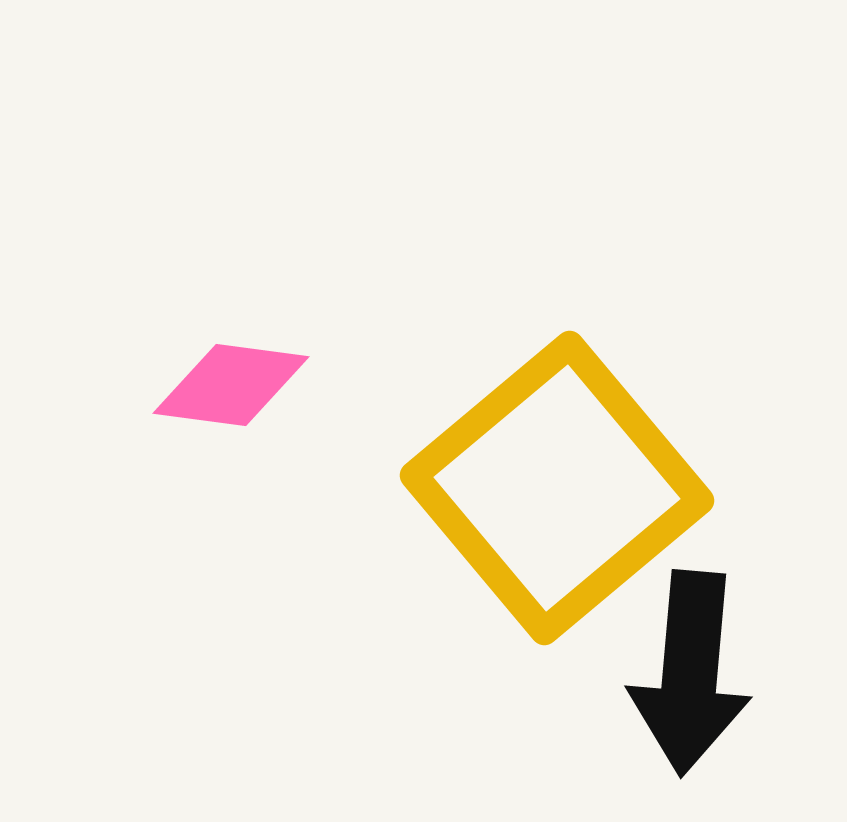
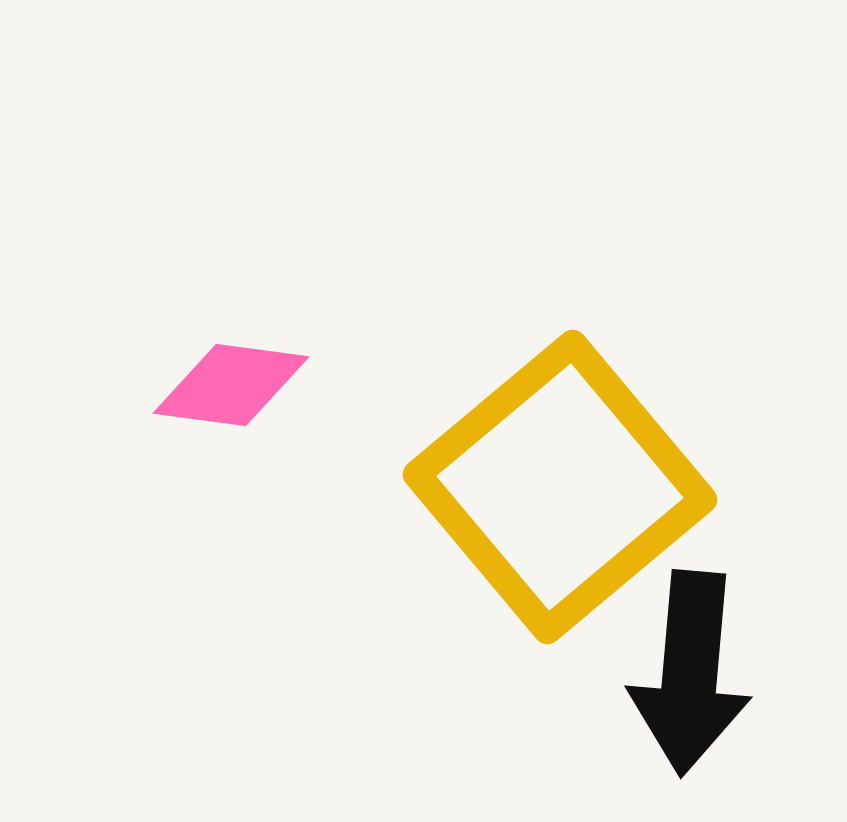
yellow square: moved 3 px right, 1 px up
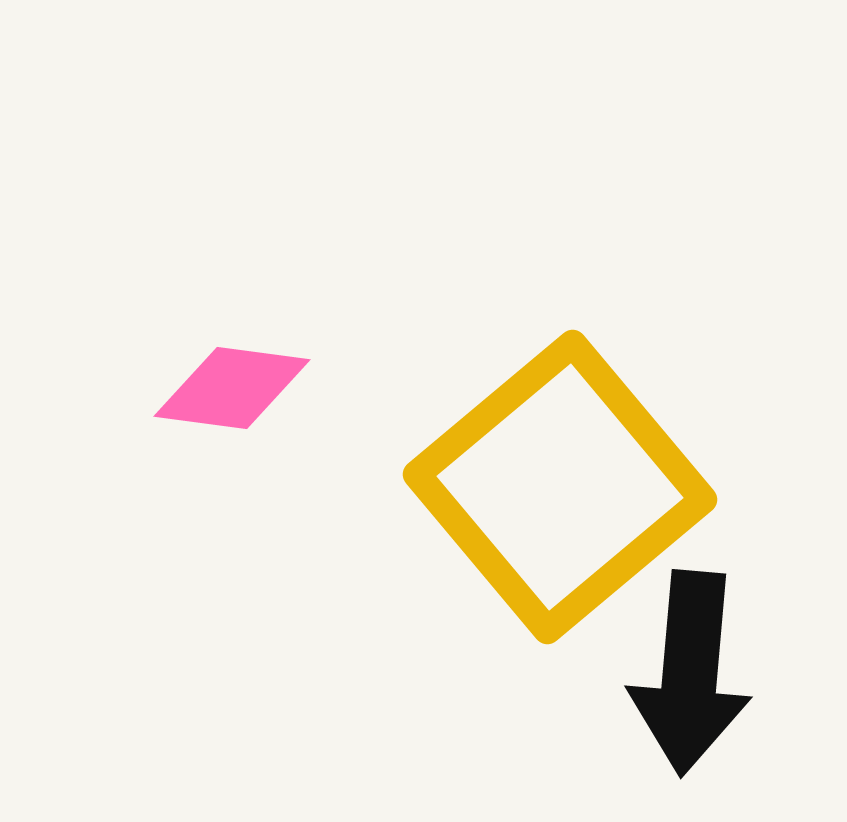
pink diamond: moved 1 px right, 3 px down
